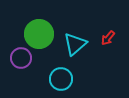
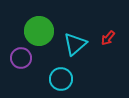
green circle: moved 3 px up
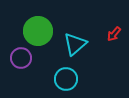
green circle: moved 1 px left
red arrow: moved 6 px right, 4 px up
cyan circle: moved 5 px right
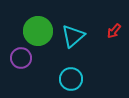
red arrow: moved 3 px up
cyan triangle: moved 2 px left, 8 px up
cyan circle: moved 5 px right
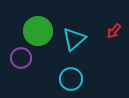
cyan triangle: moved 1 px right, 3 px down
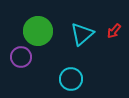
cyan triangle: moved 8 px right, 5 px up
purple circle: moved 1 px up
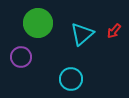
green circle: moved 8 px up
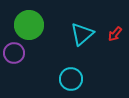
green circle: moved 9 px left, 2 px down
red arrow: moved 1 px right, 3 px down
purple circle: moved 7 px left, 4 px up
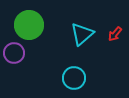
cyan circle: moved 3 px right, 1 px up
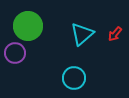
green circle: moved 1 px left, 1 px down
purple circle: moved 1 px right
